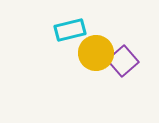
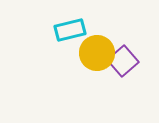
yellow circle: moved 1 px right
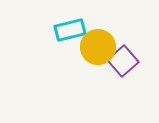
yellow circle: moved 1 px right, 6 px up
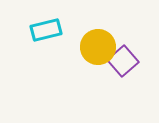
cyan rectangle: moved 24 px left
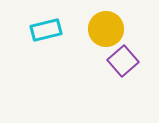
yellow circle: moved 8 px right, 18 px up
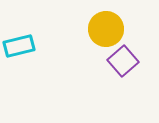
cyan rectangle: moved 27 px left, 16 px down
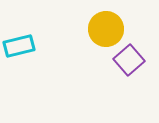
purple square: moved 6 px right, 1 px up
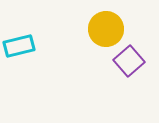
purple square: moved 1 px down
